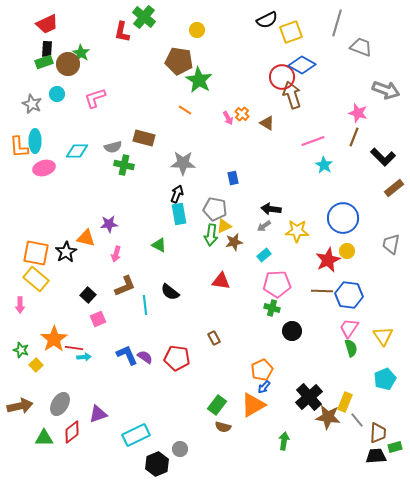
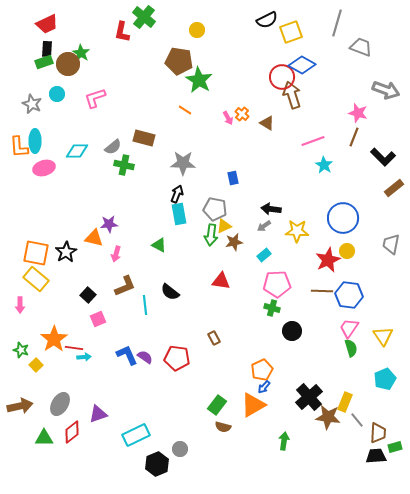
gray semicircle at (113, 147): rotated 24 degrees counterclockwise
orange triangle at (86, 238): moved 8 px right
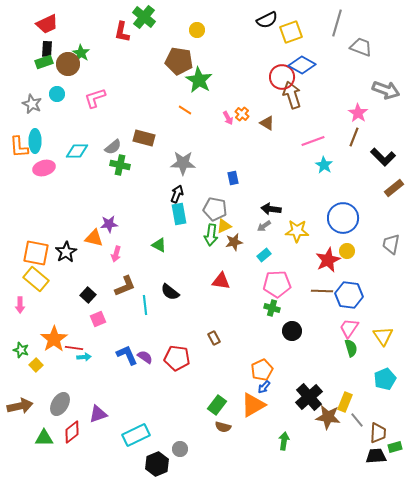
pink star at (358, 113): rotated 18 degrees clockwise
green cross at (124, 165): moved 4 px left
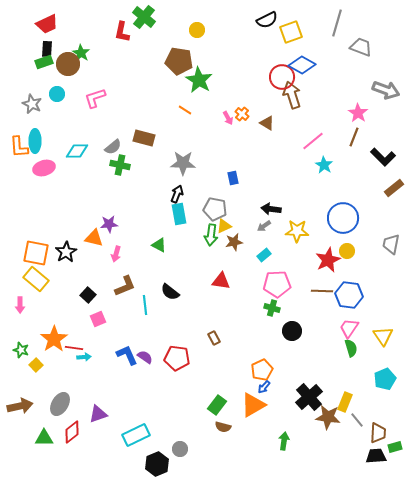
pink line at (313, 141): rotated 20 degrees counterclockwise
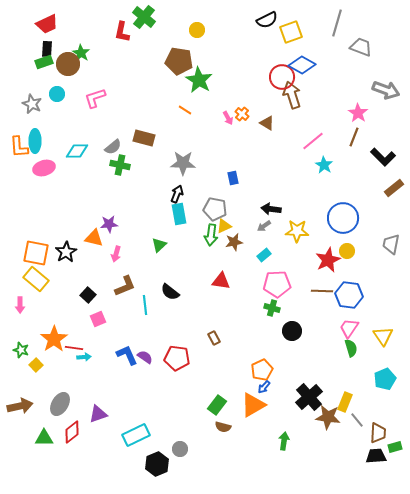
green triangle at (159, 245): rotated 49 degrees clockwise
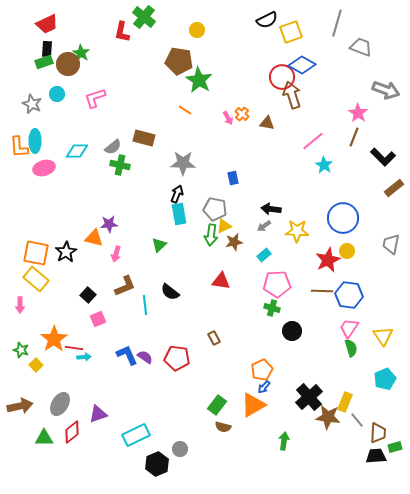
brown triangle at (267, 123): rotated 21 degrees counterclockwise
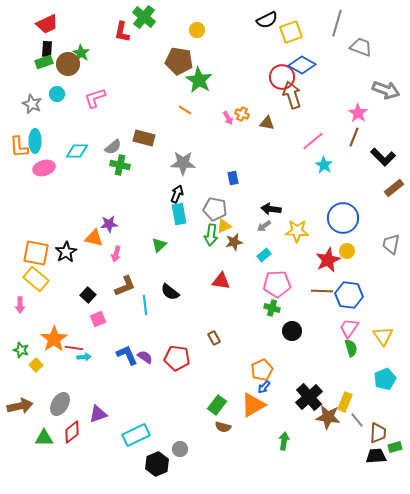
orange cross at (242, 114): rotated 16 degrees counterclockwise
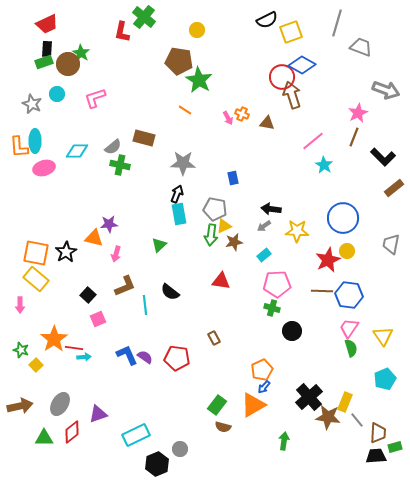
pink star at (358, 113): rotated 12 degrees clockwise
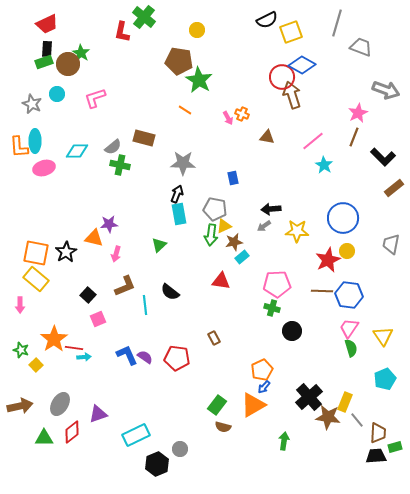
brown triangle at (267, 123): moved 14 px down
black arrow at (271, 209): rotated 12 degrees counterclockwise
cyan rectangle at (264, 255): moved 22 px left, 2 px down
